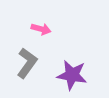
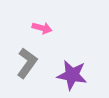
pink arrow: moved 1 px right, 1 px up
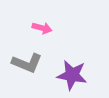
gray L-shape: rotated 76 degrees clockwise
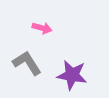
gray L-shape: rotated 144 degrees counterclockwise
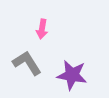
pink arrow: moved 1 px down; rotated 84 degrees clockwise
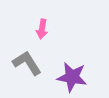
purple star: moved 2 px down
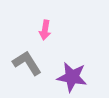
pink arrow: moved 3 px right, 1 px down
